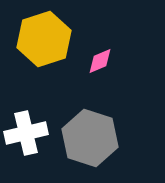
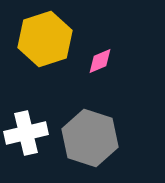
yellow hexagon: moved 1 px right
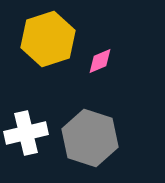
yellow hexagon: moved 3 px right
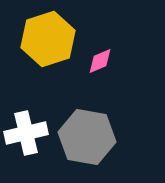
gray hexagon: moved 3 px left, 1 px up; rotated 8 degrees counterclockwise
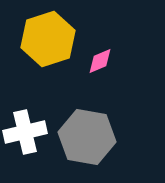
white cross: moved 1 px left, 1 px up
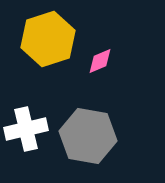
white cross: moved 1 px right, 3 px up
gray hexagon: moved 1 px right, 1 px up
